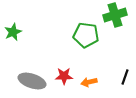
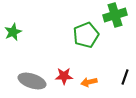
green pentagon: rotated 30 degrees counterclockwise
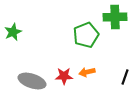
green cross: moved 2 px down; rotated 15 degrees clockwise
orange arrow: moved 2 px left, 10 px up
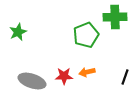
green star: moved 5 px right
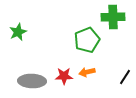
green cross: moved 2 px left
green pentagon: moved 1 px right, 5 px down
black line: rotated 14 degrees clockwise
gray ellipse: rotated 16 degrees counterclockwise
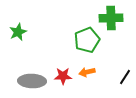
green cross: moved 2 px left, 1 px down
red star: moved 1 px left
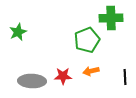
orange arrow: moved 4 px right, 1 px up
black line: rotated 35 degrees counterclockwise
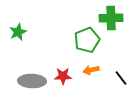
orange arrow: moved 1 px up
black line: moved 4 px left, 1 px down; rotated 35 degrees counterclockwise
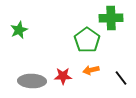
green star: moved 1 px right, 2 px up
green pentagon: rotated 15 degrees counterclockwise
